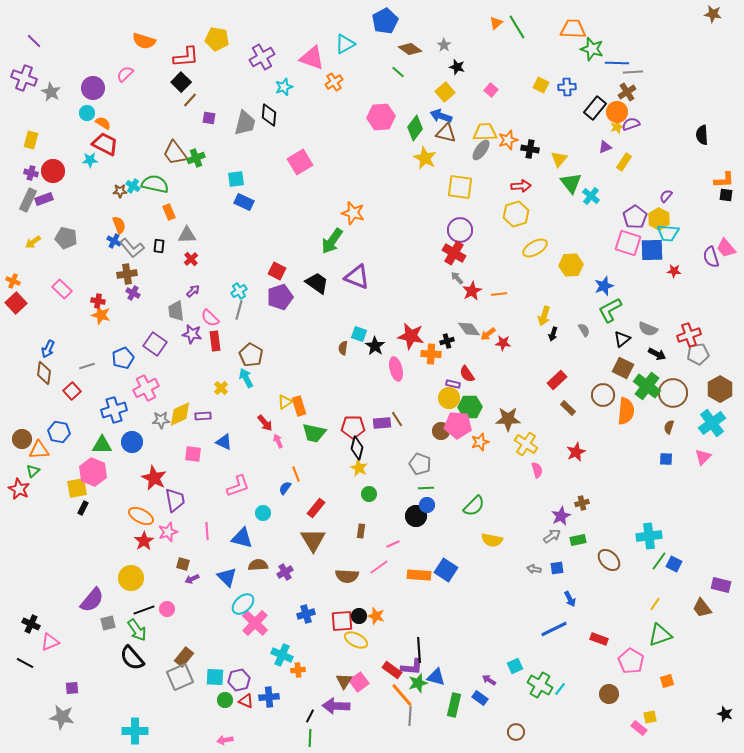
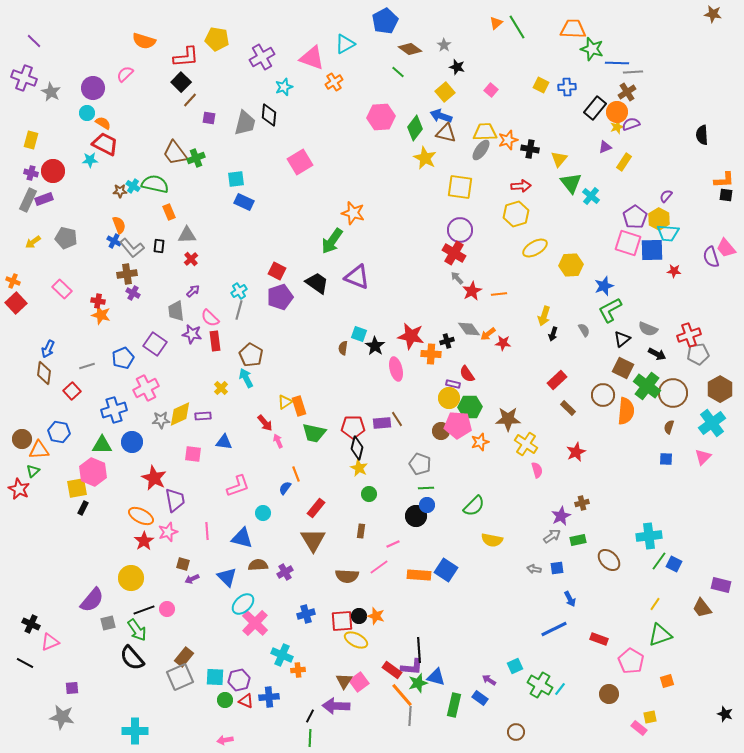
blue triangle at (224, 442): rotated 18 degrees counterclockwise
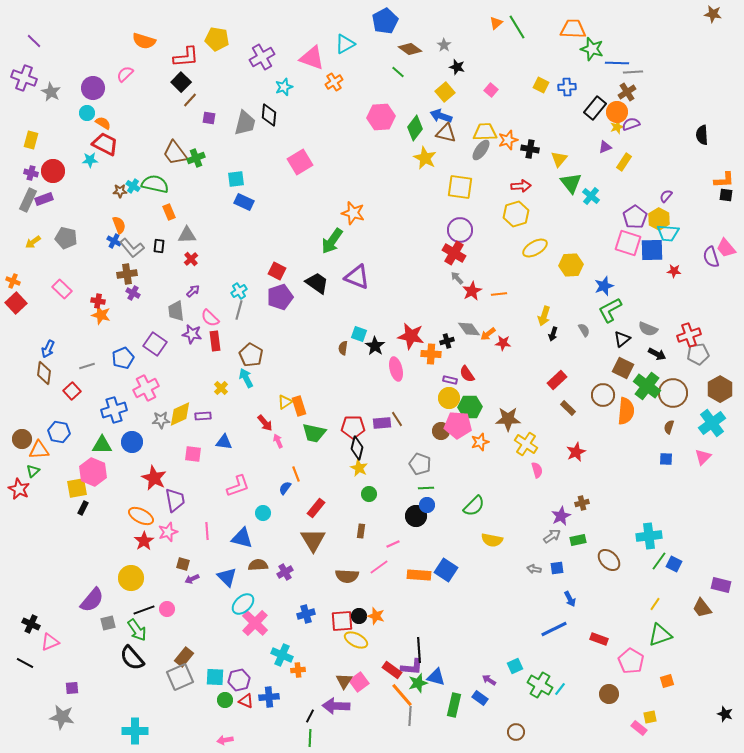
purple rectangle at (453, 384): moved 3 px left, 4 px up
